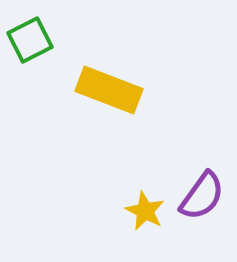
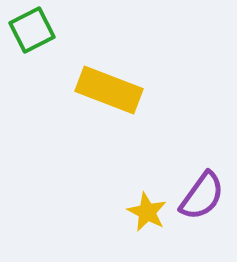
green square: moved 2 px right, 10 px up
yellow star: moved 2 px right, 1 px down
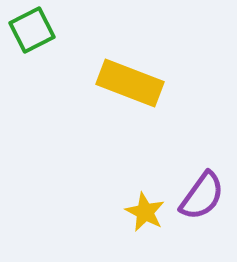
yellow rectangle: moved 21 px right, 7 px up
yellow star: moved 2 px left
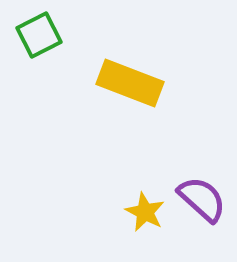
green square: moved 7 px right, 5 px down
purple semicircle: moved 3 px down; rotated 84 degrees counterclockwise
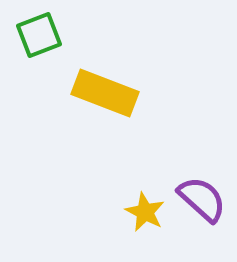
green square: rotated 6 degrees clockwise
yellow rectangle: moved 25 px left, 10 px down
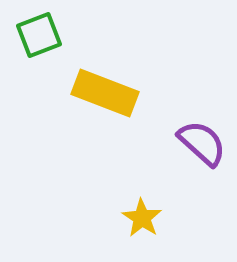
purple semicircle: moved 56 px up
yellow star: moved 3 px left, 6 px down; rotated 6 degrees clockwise
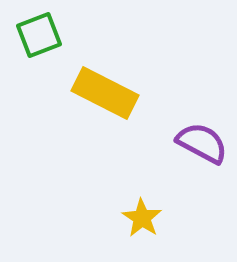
yellow rectangle: rotated 6 degrees clockwise
purple semicircle: rotated 14 degrees counterclockwise
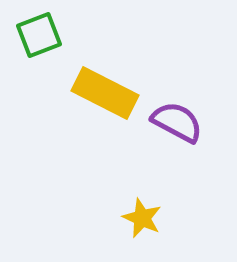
purple semicircle: moved 25 px left, 21 px up
yellow star: rotated 9 degrees counterclockwise
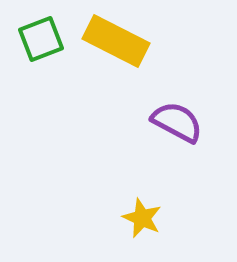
green square: moved 2 px right, 4 px down
yellow rectangle: moved 11 px right, 52 px up
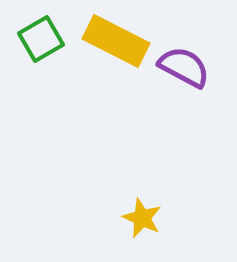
green square: rotated 9 degrees counterclockwise
purple semicircle: moved 7 px right, 55 px up
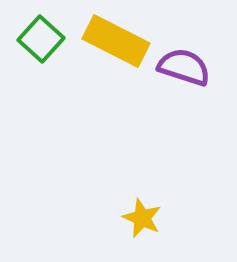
green square: rotated 18 degrees counterclockwise
purple semicircle: rotated 10 degrees counterclockwise
